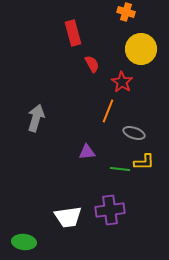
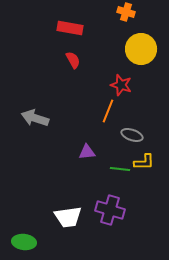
red rectangle: moved 3 px left, 5 px up; rotated 65 degrees counterclockwise
red semicircle: moved 19 px left, 4 px up
red star: moved 1 px left, 3 px down; rotated 15 degrees counterclockwise
gray arrow: moved 1 px left; rotated 88 degrees counterclockwise
gray ellipse: moved 2 px left, 2 px down
purple cross: rotated 24 degrees clockwise
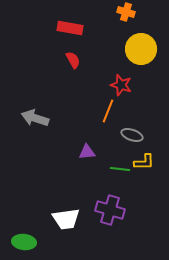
white trapezoid: moved 2 px left, 2 px down
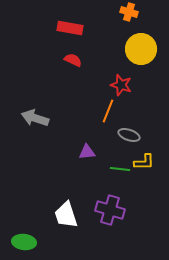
orange cross: moved 3 px right
red semicircle: rotated 36 degrees counterclockwise
gray ellipse: moved 3 px left
white trapezoid: moved 4 px up; rotated 80 degrees clockwise
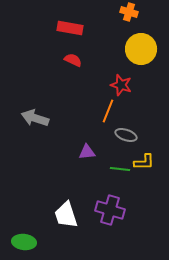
gray ellipse: moved 3 px left
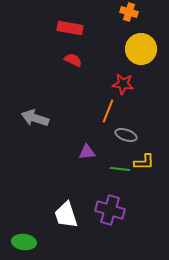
red star: moved 2 px right, 1 px up; rotated 10 degrees counterclockwise
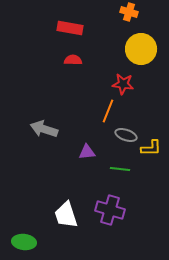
red semicircle: rotated 24 degrees counterclockwise
gray arrow: moved 9 px right, 11 px down
yellow L-shape: moved 7 px right, 14 px up
